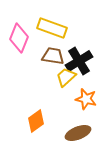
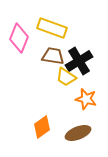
yellow trapezoid: rotated 105 degrees counterclockwise
orange diamond: moved 6 px right, 6 px down
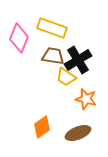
black cross: moved 1 px left, 1 px up
